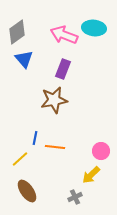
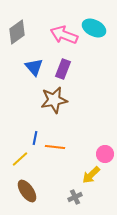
cyan ellipse: rotated 20 degrees clockwise
blue triangle: moved 10 px right, 8 px down
pink circle: moved 4 px right, 3 px down
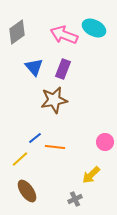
blue line: rotated 40 degrees clockwise
pink circle: moved 12 px up
gray cross: moved 2 px down
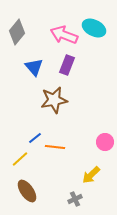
gray diamond: rotated 15 degrees counterclockwise
purple rectangle: moved 4 px right, 4 px up
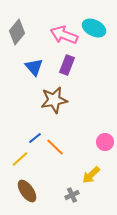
orange line: rotated 36 degrees clockwise
gray cross: moved 3 px left, 4 px up
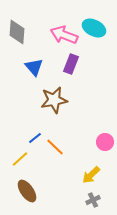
gray diamond: rotated 35 degrees counterclockwise
purple rectangle: moved 4 px right, 1 px up
gray cross: moved 21 px right, 5 px down
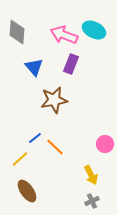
cyan ellipse: moved 2 px down
pink circle: moved 2 px down
yellow arrow: rotated 72 degrees counterclockwise
gray cross: moved 1 px left, 1 px down
